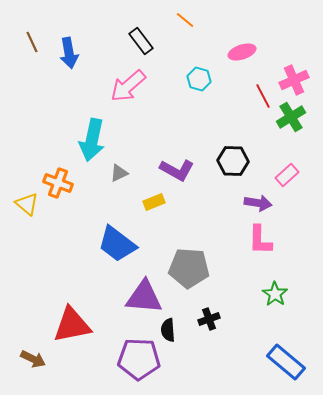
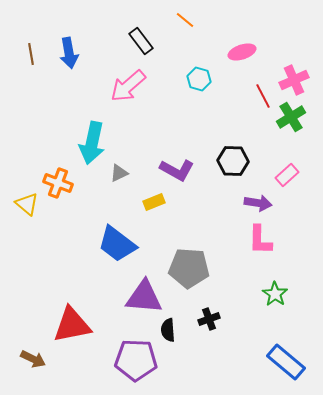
brown line: moved 1 px left, 12 px down; rotated 15 degrees clockwise
cyan arrow: moved 3 px down
purple pentagon: moved 3 px left, 1 px down
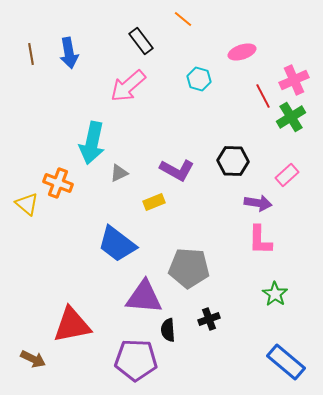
orange line: moved 2 px left, 1 px up
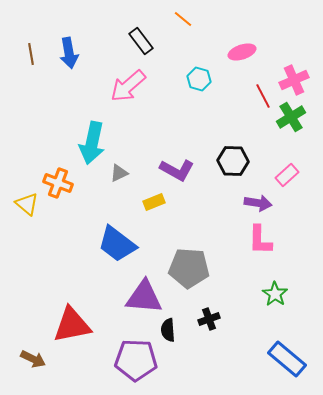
blue rectangle: moved 1 px right, 3 px up
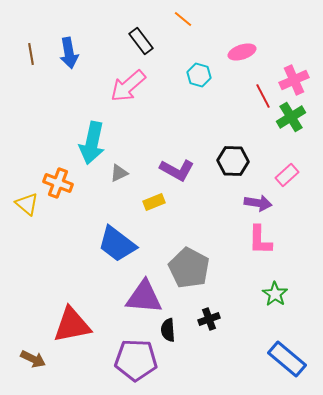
cyan hexagon: moved 4 px up
gray pentagon: rotated 24 degrees clockwise
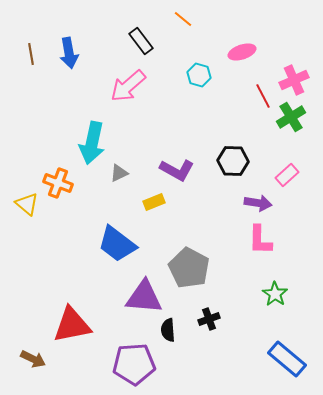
purple pentagon: moved 2 px left, 4 px down; rotated 6 degrees counterclockwise
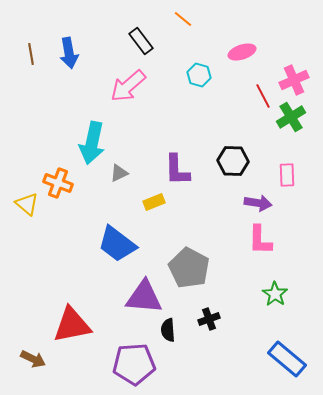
purple L-shape: rotated 60 degrees clockwise
pink rectangle: rotated 50 degrees counterclockwise
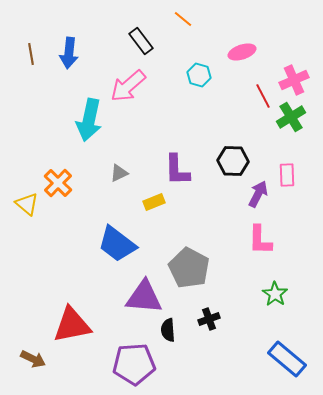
blue arrow: rotated 16 degrees clockwise
cyan arrow: moved 3 px left, 23 px up
orange cross: rotated 24 degrees clockwise
purple arrow: moved 9 px up; rotated 72 degrees counterclockwise
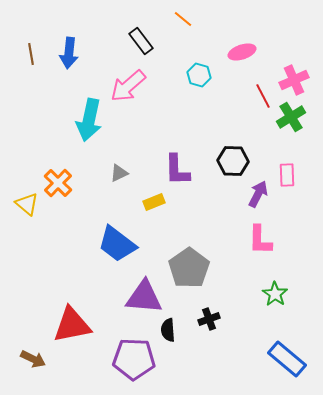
gray pentagon: rotated 9 degrees clockwise
purple pentagon: moved 5 px up; rotated 6 degrees clockwise
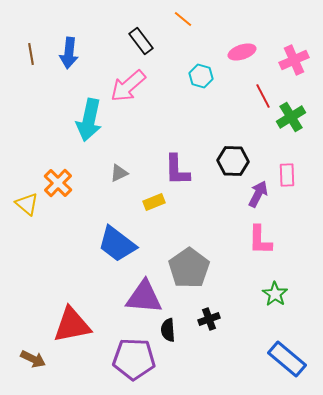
cyan hexagon: moved 2 px right, 1 px down
pink cross: moved 20 px up
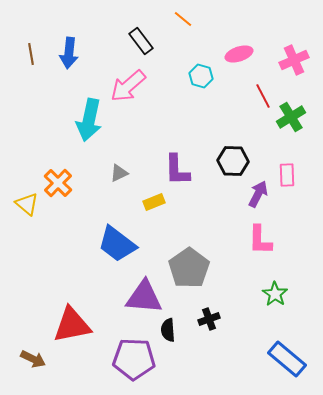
pink ellipse: moved 3 px left, 2 px down
